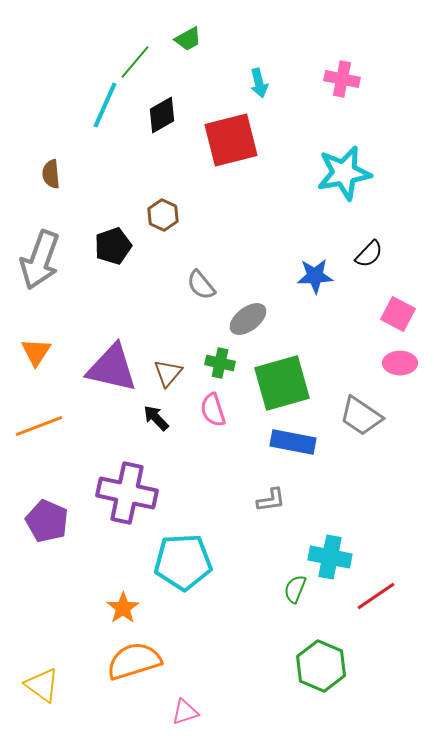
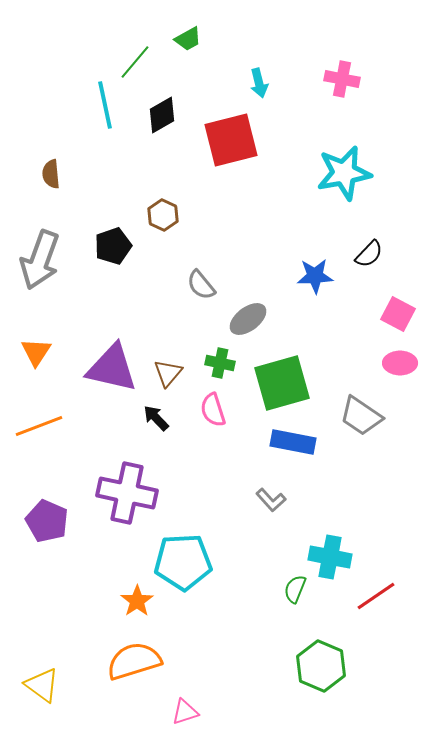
cyan line: rotated 36 degrees counterclockwise
gray L-shape: rotated 56 degrees clockwise
orange star: moved 14 px right, 7 px up
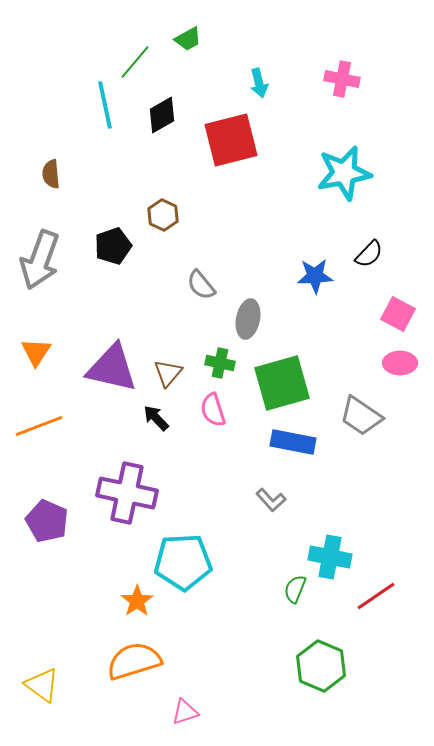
gray ellipse: rotated 42 degrees counterclockwise
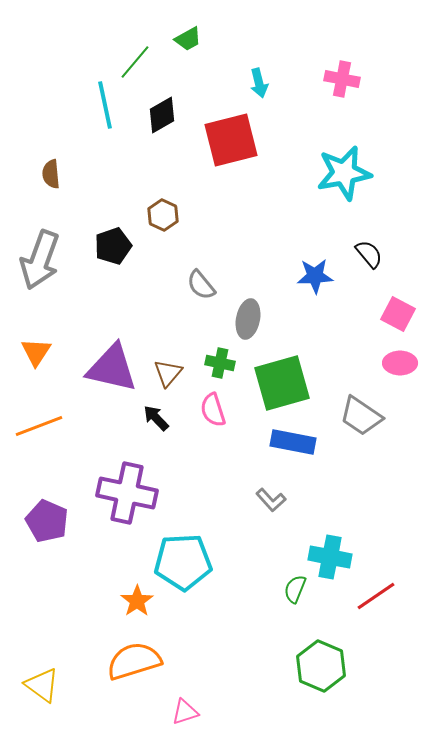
black semicircle: rotated 84 degrees counterclockwise
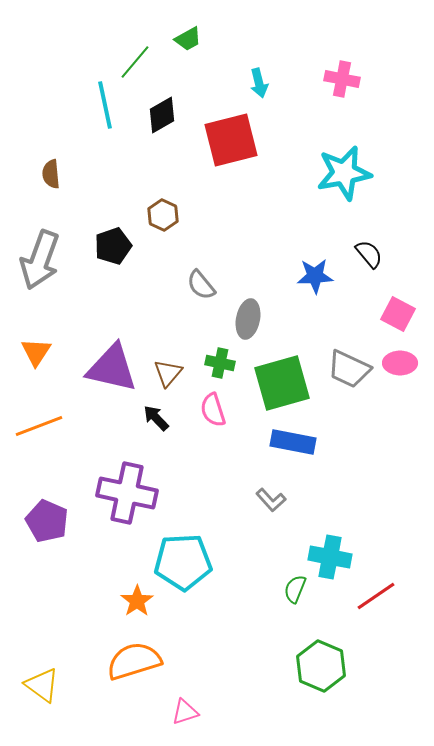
gray trapezoid: moved 12 px left, 47 px up; rotated 9 degrees counterclockwise
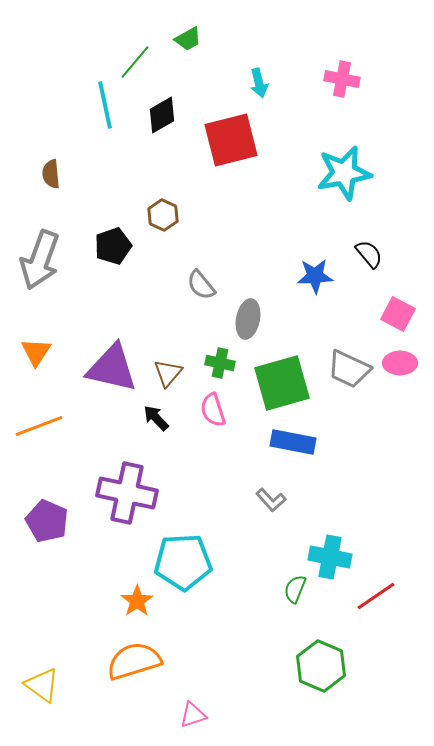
pink triangle: moved 8 px right, 3 px down
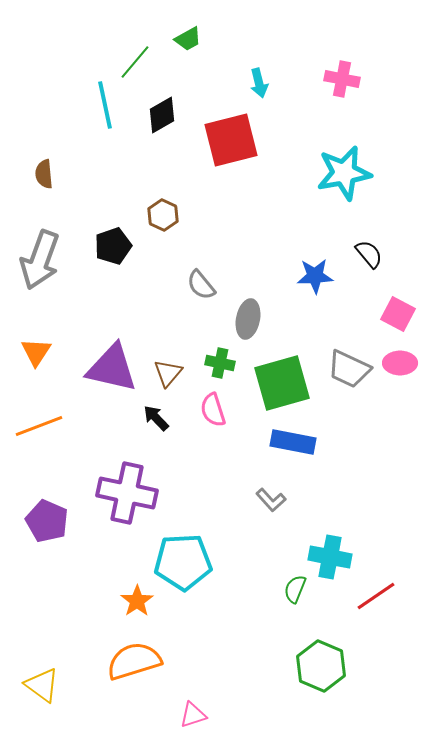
brown semicircle: moved 7 px left
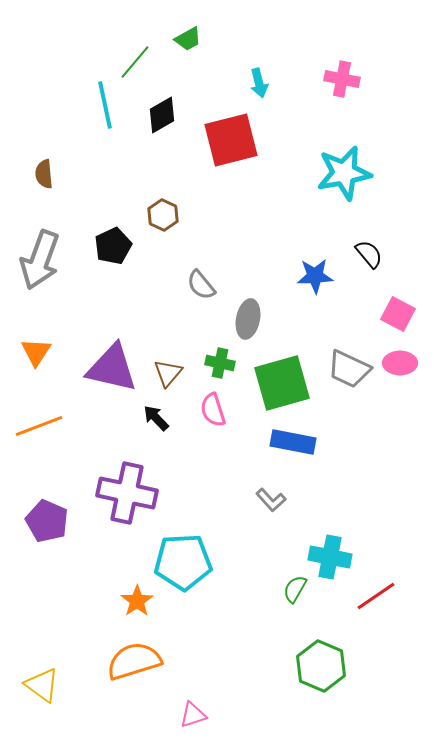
black pentagon: rotated 6 degrees counterclockwise
green semicircle: rotated 8 degrees clockwise
